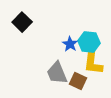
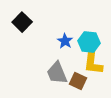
blue star: moved 5 px left, 3 px up
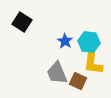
black square: rotated 12 degrees counterclockwise
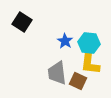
cyan hexagon: moved 1 px down
yellow L-shape: moved 3 px left
gray trapezoid: rotated 15 degrees clockwise
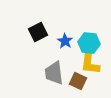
black square: moved 16 px right, 10 px down; rotated 30 degrees clockwise
gray trapezoid: moved 3 px left
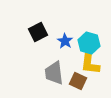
cyan hexagon: rotated 10 degrees clockwise
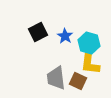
blue star: moved 5 px up
gray trapezoid: moved 2 px right, 5 px down
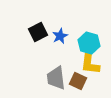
blue star: moved 5 px left; rotated 14 degrees clockwise
